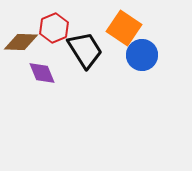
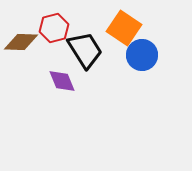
red hexagon: rotated 8 degrees clockwise
purple diamond: moved 20 px right, 8 px down
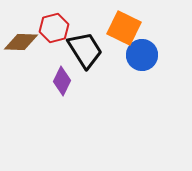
orange square: rotated 8 degrees counterclockwise
purple diamond: rotated 48 degrees clockwise
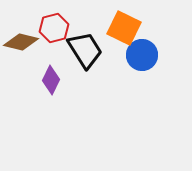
brown diamond: rotated 12 degrees clockwise
purple diamond: moved 11 px left, 1 px up
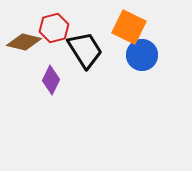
orange square: moved 5 px right, 1 px up
brown diamond: moved 3 px right
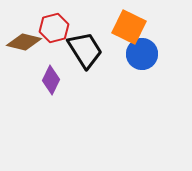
blue circle: moved 1 px up
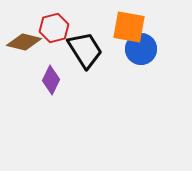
orange square: rotated 16 degrees counterclockwise
blue circle: moved 1 px left, 5 px up
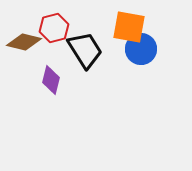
purple diamond: rotated 12 degrees counterclockwise
